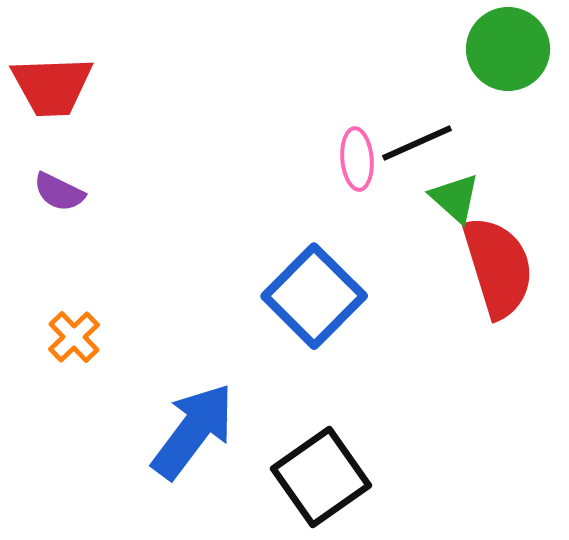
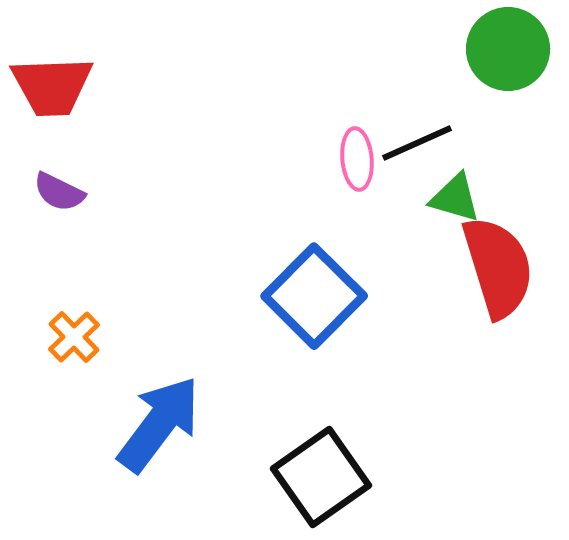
green triangle: rotated 26 degrees counterclockwise
blue arrow: moved 34 px left, 7 px up
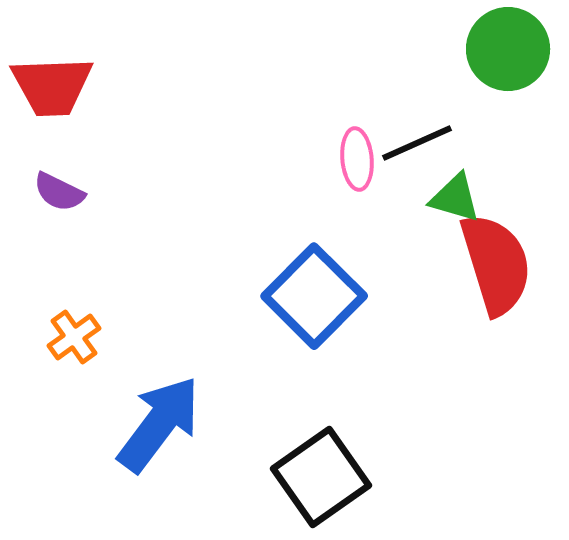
red semicircle: moved 2 px left, 3 px up
orange cross: rotated 8 degrees clockwise
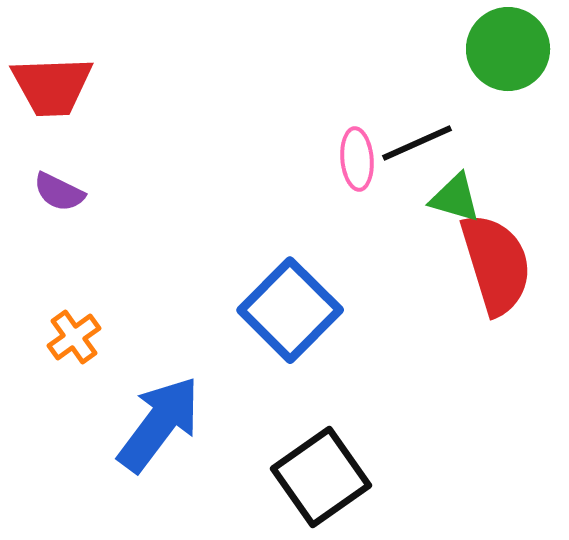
blue square: moved 24 px left, 14 px down
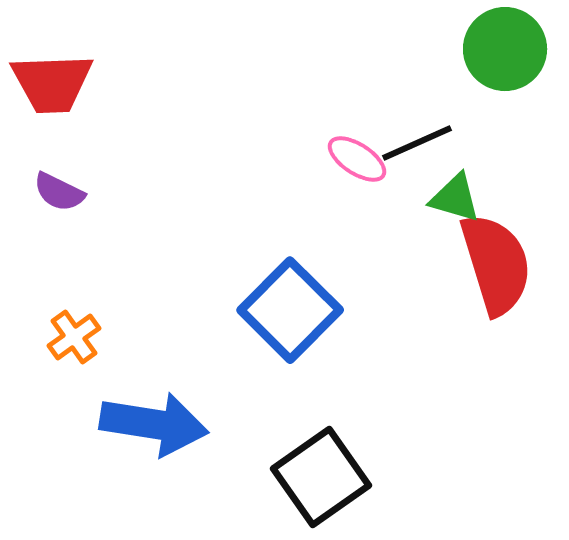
green circle: moved 3 px left
red trapezoid: moved 3 px up
pink ellipse: rotated 52 degrees counterclockwise
blue arrow: moved 5 px left; rotated 62 degrees clockwise
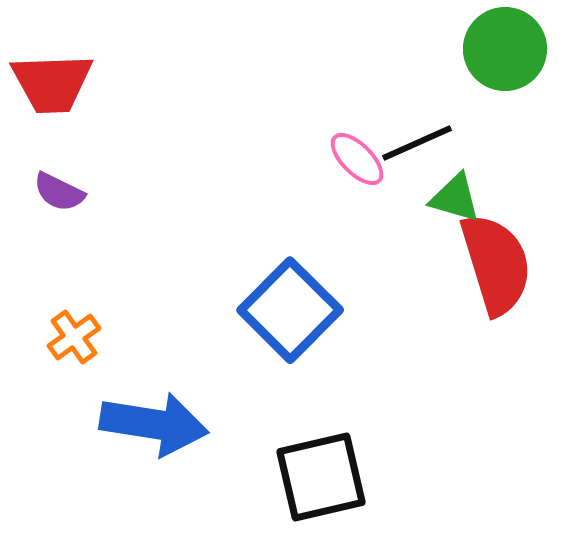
pink ellipse: rotated 12 degrees clockwise
black square: rotated 22 degrees clockwise
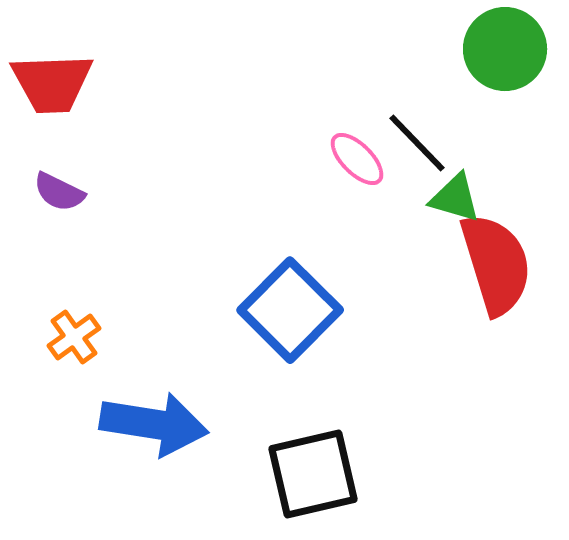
black line: rotated 70 degrees clockwise
black square: moved 8 px left, 3 px up
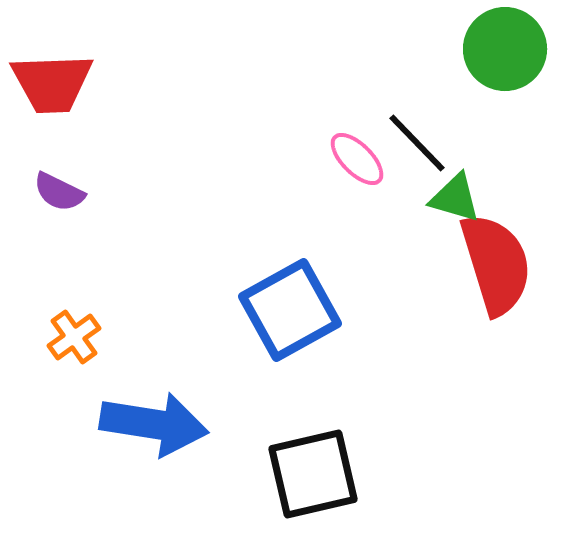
blue square: rotated 16 degrees clockwise
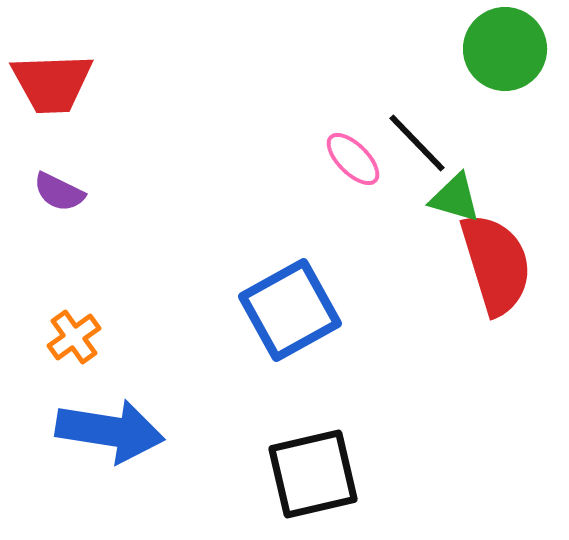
pink ellipse: moved 4 px left
blue arrow: moved 44 px left, 7 px down
